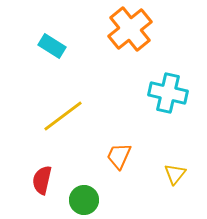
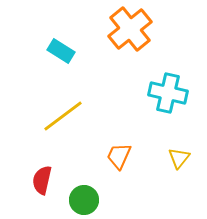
cyan rectangle: moved 9 px right, 5 px down
yellow triangle: moved 4 px right, 16 px up
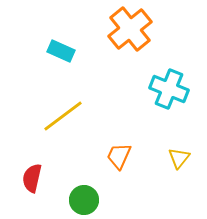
cyan rectangle: rotated 8 degrees counterclockwise
cyan cross: moved 1 px right, 4 px up; rotated 9 degrees clockwise
red semicircle: moved 10 px left, 2 px up
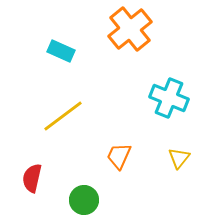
cyan cross: moved 9 px down
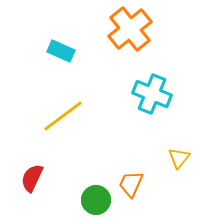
cyan cross: moved 17 px left, 4 px up
orange trapezoid: moved 12 px right, 28 px down
red semicircle: rotated 12 degrees clockwise
green circle: moved 12 px right
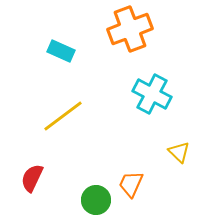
orange cross: rotated 18 degrees clockwise
cyan cross: rotated 6 degrees clockwise
yellow triangle: moved 6 px up; rotated 25 degrees counterclockwise
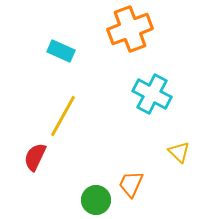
yellow line: rotated 24 degrees counterclockwise
red semicircle: moved 3 px right, 21 px up
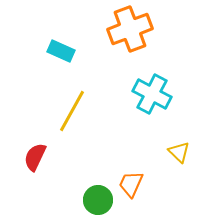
yellow line: moved 9 px right, 5 px up
green circle: moved 2 px right
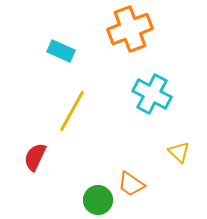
orange trapezoid: rotated 80 degrees counterclockwise
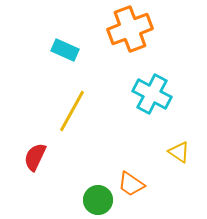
cyan rectangle: moved 4 px right, 1 px up
yellow triangle: rotated 10 degrees counterclockwise
